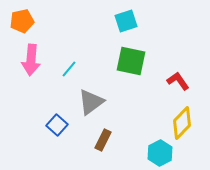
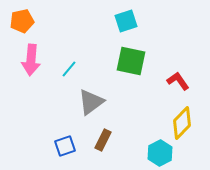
blue square: moved 8 px right, 21 px down; rotated 30 degrees clockwise
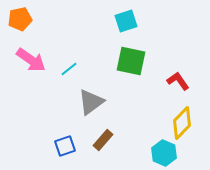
orange pentagon: moved 2 px left, 2 px up
pink arrow: rotated 60 degrees counterclockwise
cyan line: rotated 12 degrees clockwise
brown rectangle: rotated 15 degrees clockwise
cyan hexagon: moved 4 px right; rotated 10 degrees counterclockwise
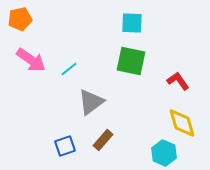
cyan square: moved 6 px right, 2 px down; rotated 20 degrees clockwise
yellow diamond: rotated 60 degrees counterclockwise
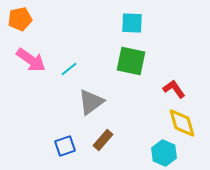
red L-shape: moved 4 px left, 8 px down
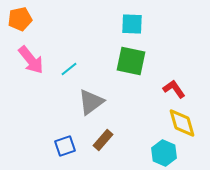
cyan square: moved 1 px down
pink arrow: rotated 16 degrees clockwise
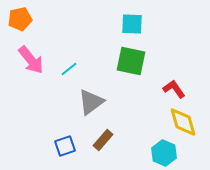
yellow diamond: moved 1 px right, 1 px up
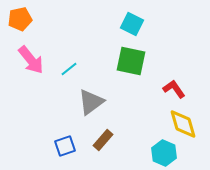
cyan square: rotated 25 degrees clockwise
yellow diamond: moved 2 px down
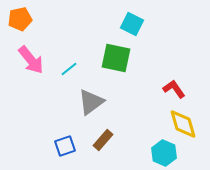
green square: moved 15 px left, 3 px up
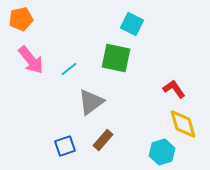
orange pentagon: moved 1 px right
cyan hexagon: moved 2 px left, 1 px up; rotated 20 degrees clockwise
